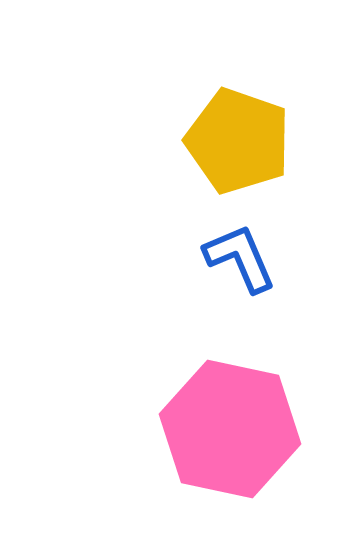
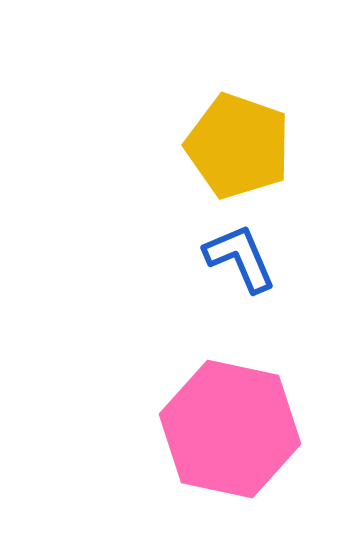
yellow pentagon: moved 5 px down
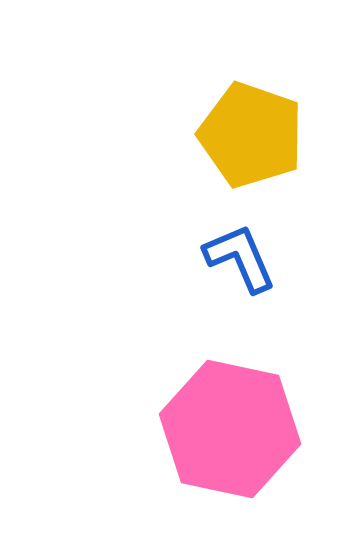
yellow pentagon: moved 13 px right, 11 px up
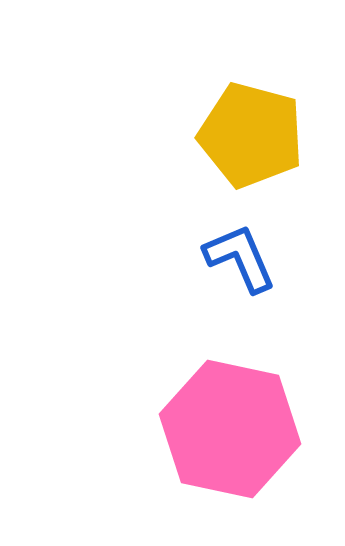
yellow pentagon: rotated 4 degrees counterclockwise
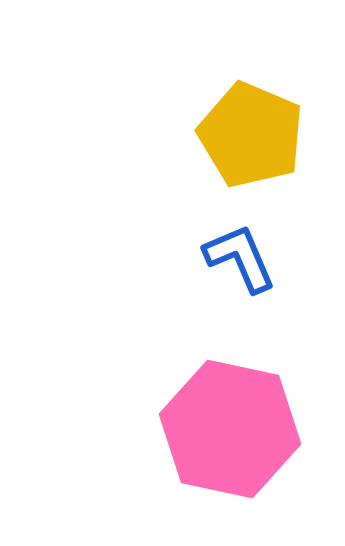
yellow pentagon: rotated 8 degrees clockwise
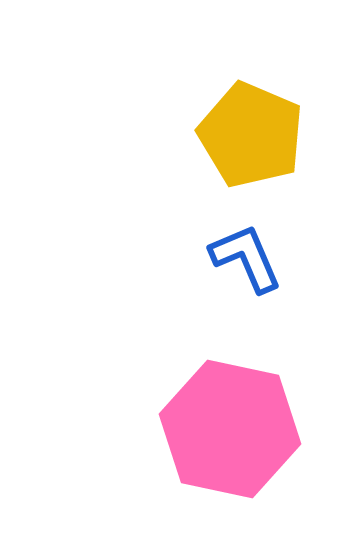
blue L-shape: moved 6 px right
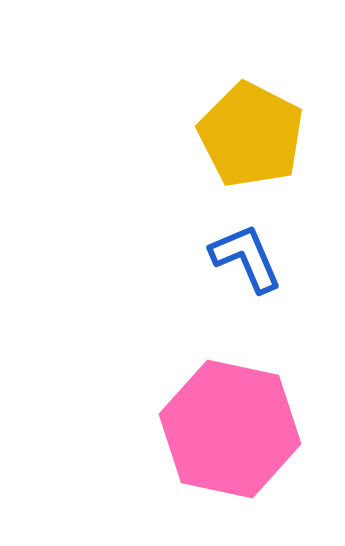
yellow pentagon: rotated 4 degrees clockwise
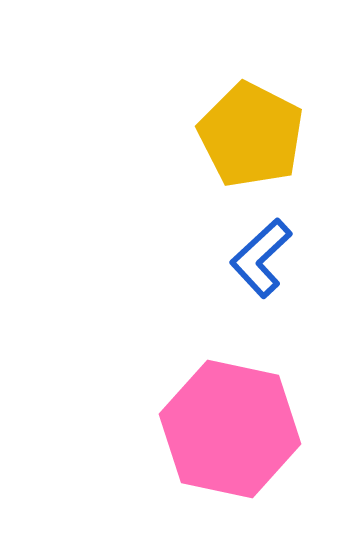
blue L-shape: moved 15 px right; rotated 110 degrees counterclockwise
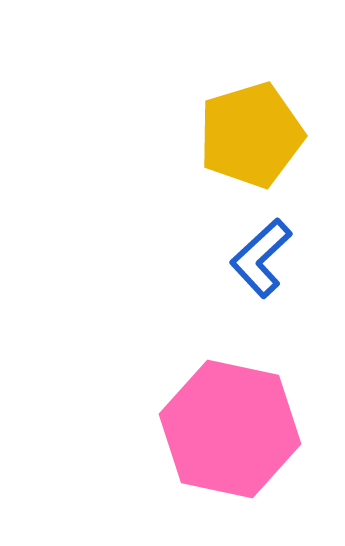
yellow pentagon: rotated 28 degrees clockwise
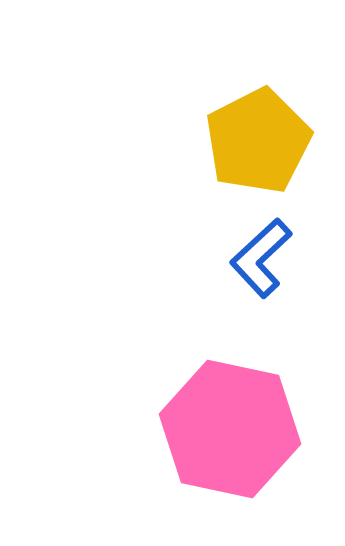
yellow pentagon: moved 7 px right, 6 px down; rotated 10 degrees counterclockwise
